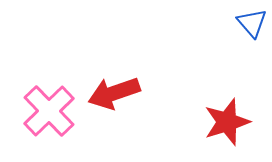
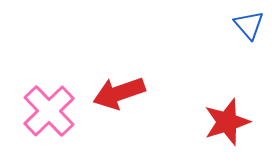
blue triangle: moved 3 px left, 2 px down
red arrow: moved 5 px right
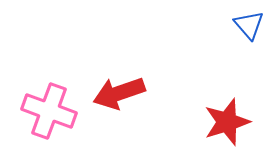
pink cross: rotated 26 degrees counterclockwise
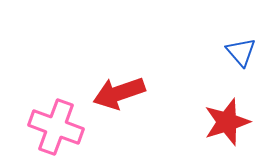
blue triangle: moved 8 px left, 27 px down
pink cross: moved 7 px right, 16 px down
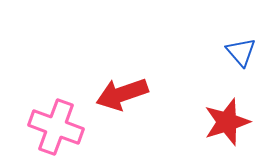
red arrow: moved 3 px right, 1 px down
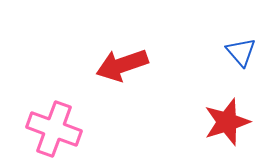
red arrow: moved 29 px up
pink cross: moved 2 px left, 2 px down
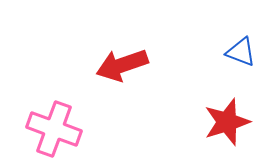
blue triangle: rotated 28 degrees counterclockwise
